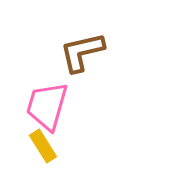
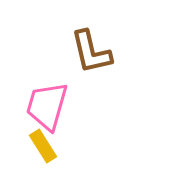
brown L-shape: moved 9 px right; rotated 90 degrees counterclockwise
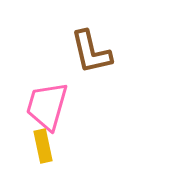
yellow rectangle: rotated 20 degrees clockwise
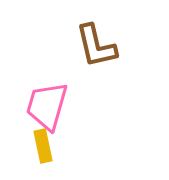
brown L-shape: moved 5 px right, 6 px up
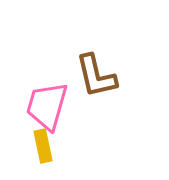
brown L-shape: moved 30 px down
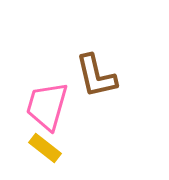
yellow rectangle: moved 2 px right, 2 px down; rotated 40 degrees counterclockwise
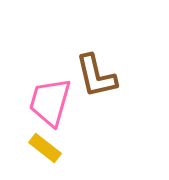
pink trapezoid: moved 3 px right, 4 px up
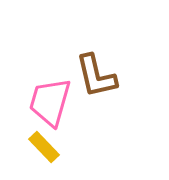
yellow rectangle: moved 1 px left, 1 px up; rotated 8 degrees clockwise
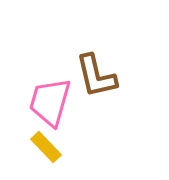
yellow rectangle: moved 2 px right
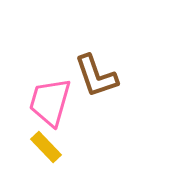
brown L-shape: rotated 6 degrees counterclockwise
